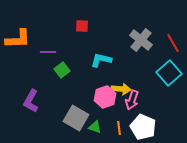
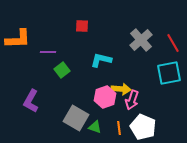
gray cross: rotated 10 degrees clockwise
cyan square: rotated 30 degrees clockwise
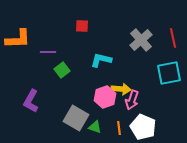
red line: moved 5 px up; rotated 18 degrees clockwise
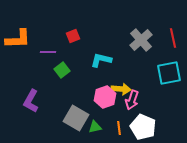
red square: moved 9 px left, 10 px down; rotated 24 degrees counterclockwise
green triangle: rotated 32 degrees counterclockwise
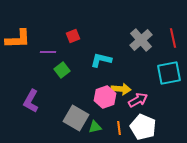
pink arrow: moved 6 px right; rotated 138 degrees counterclockwise
